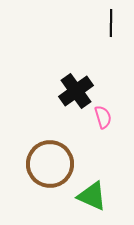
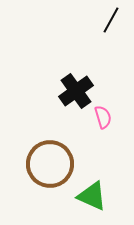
black line: moved 3 px up; rotated 28 degrees clockwise
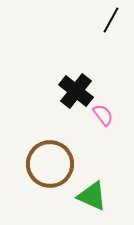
black cross: rotated 16 degrees counterclockwise
pink semicircle: moved 2 px up; rotated 20 degrees counterclockwise
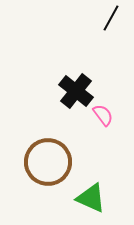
black line: moved 2 px up
brown circle: moved 2 px left, 2 px up
green triangle: moved 1 px left, 2 px down
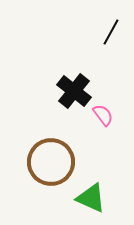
black line: moved 14 px down
black cross: moved 2 px left
brown circle: moved 3 px right
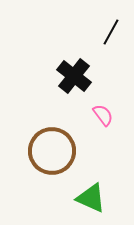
black cross: moved 15 px up
brown circle: moved 1 px right, 11 px up
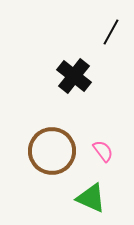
pink semicircle: moved 36 px down
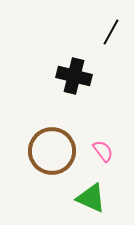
black cross: rotated 24 degrees counterclockwise
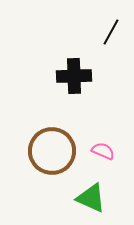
black cross: rotated 16 degrees counterclockwise
pink semicircle: rotated 30 degrees counterclockwise
